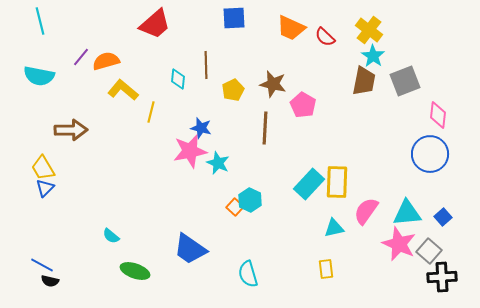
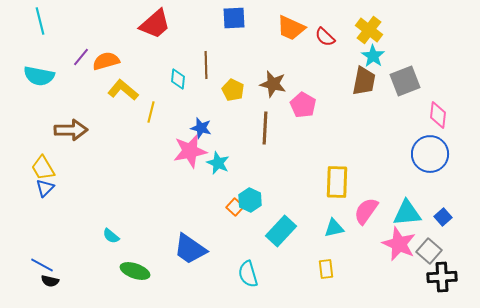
yellow pentagon at (233, 90): rotated 20 degrees counterclockwise
cyan rectangle at (309, 184): moved 28 px left, 47 px down
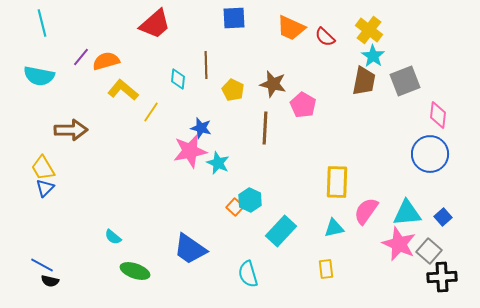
cyan line at (40, 21): moved 2 px right, 2 px down
yellow line at (151, 112): rotated 20 degrees clockwise
cyan semicircle at (111, 236): moved 2 px right, 1 px down
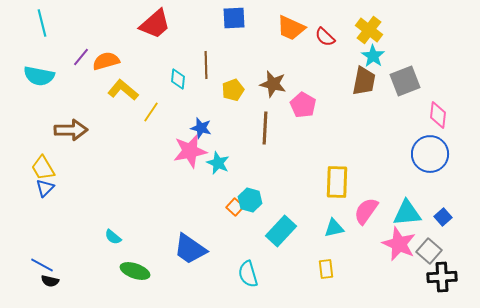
yellow pentagon at (233, 90): rotated 25 degrees clockwise
cyan hexagon at (250, 200): rotated 10 degrees counterclockwise
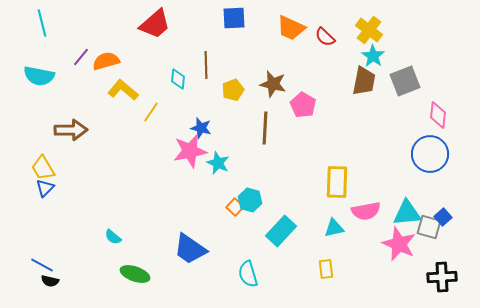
pink semicircle at (366, 211): rotated 136 degrees counterclockwise
gray square at (429, 251): moved 24 px up; rotated 25 degrees counterclockwise
green ellipse at (135, 271): moved 3 px down
